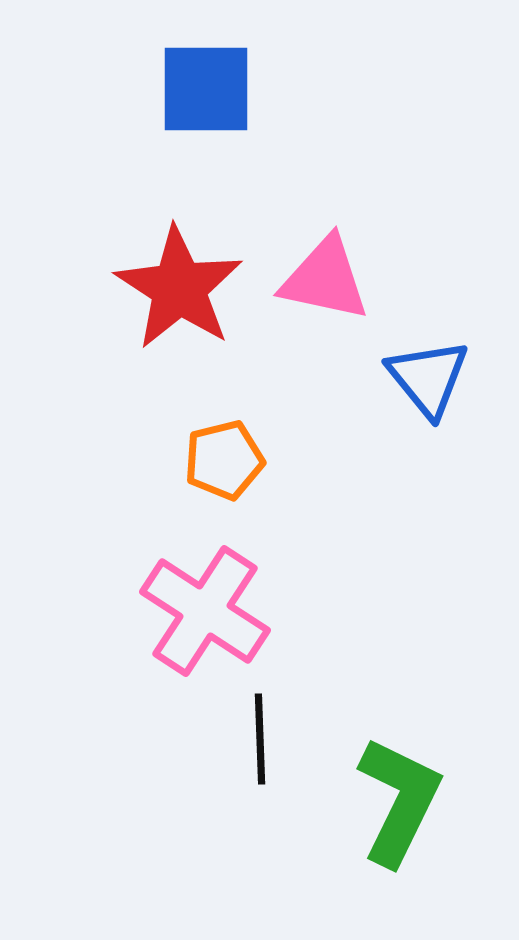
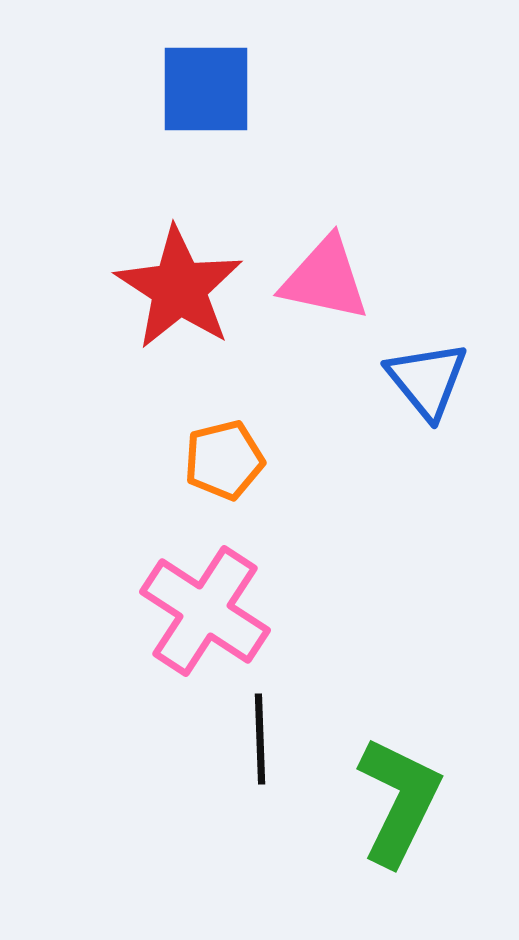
blue triangle: moved 1 px left, 2 px down
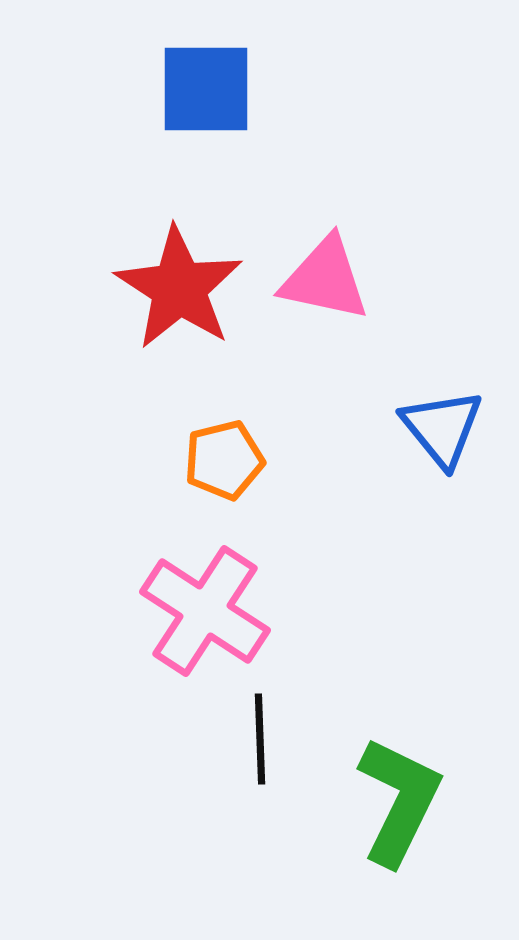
blue triangle: moved 15 px right, 48 px down
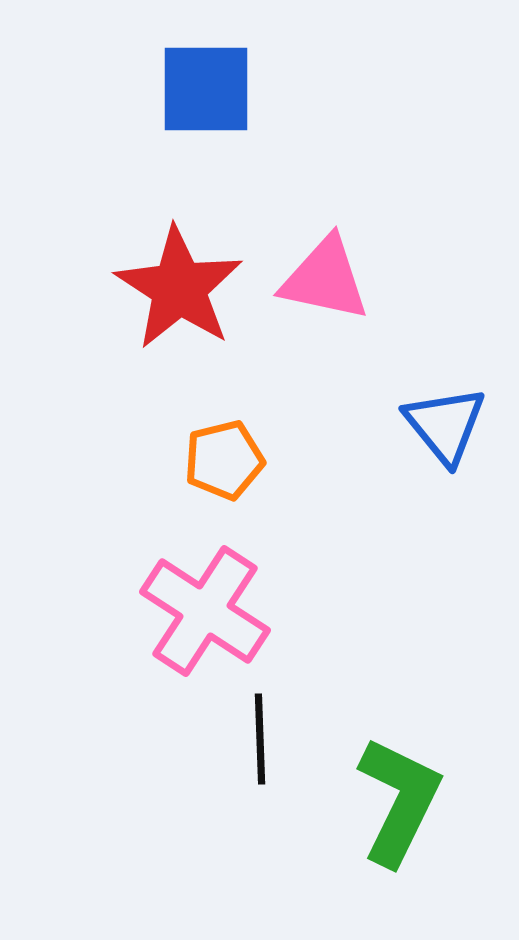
blue triangle: moved 3 px right, 3 px up
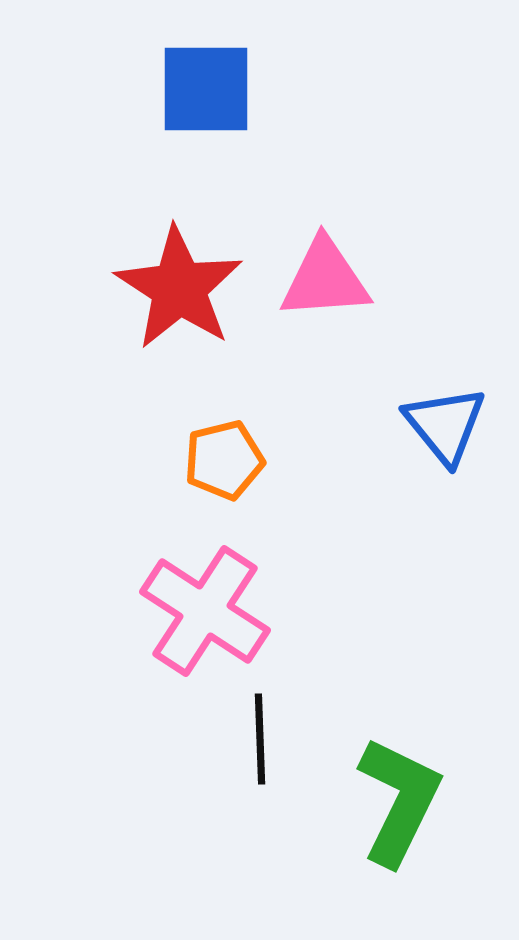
pink triangle: rotated 16 degrees counterclockwise
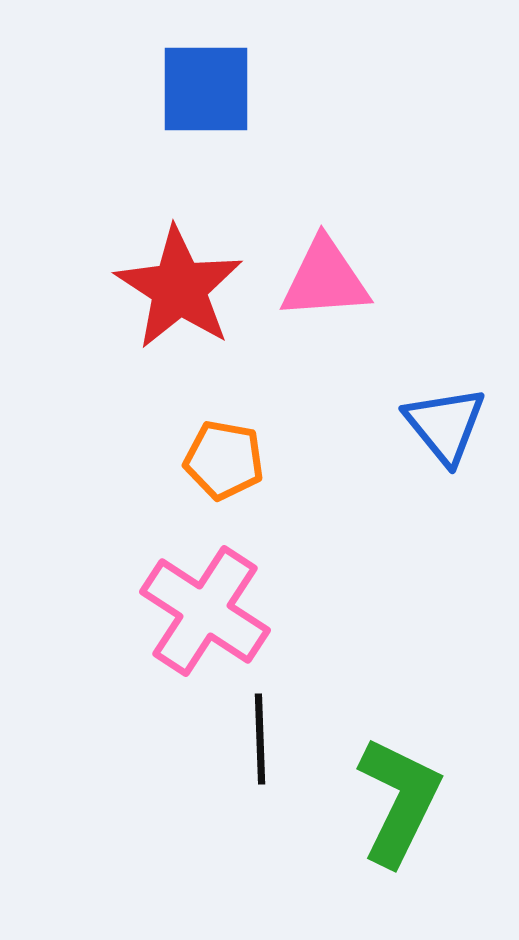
orange pentagon: rotated 24 degrees clockwise
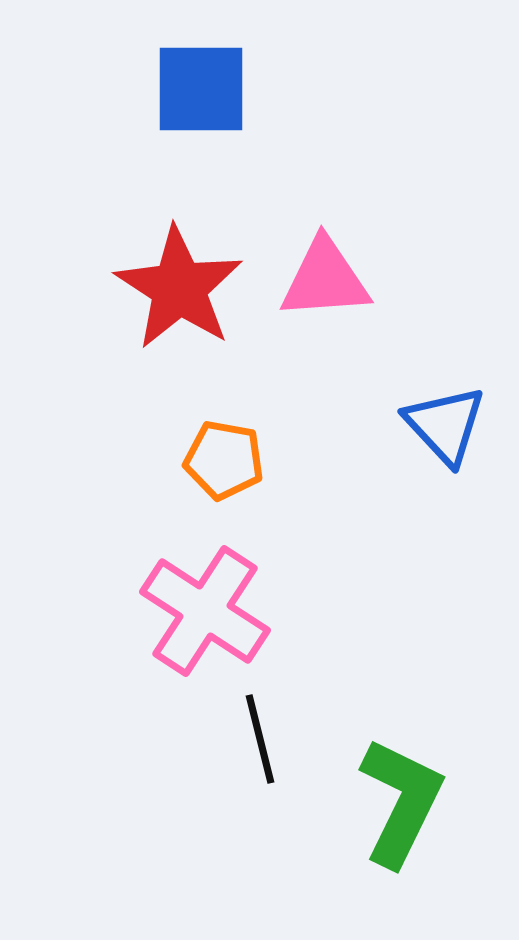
blue square: moved 5 px left
blue triangle: rotated 4 degrees counterclockwise
black line: rotated 12 degrees counterclockwise
green L-shape: moved 2 px right, 1 px down
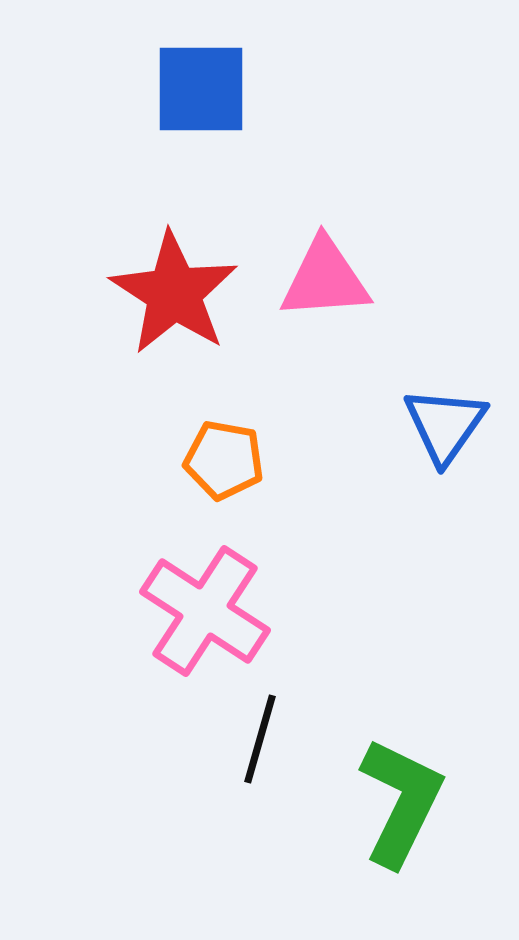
red star: moved 5 px left, 5 px down
blue triangle: rotated 18 degrees clockwise
black line: rotated 30 degrees clockwise
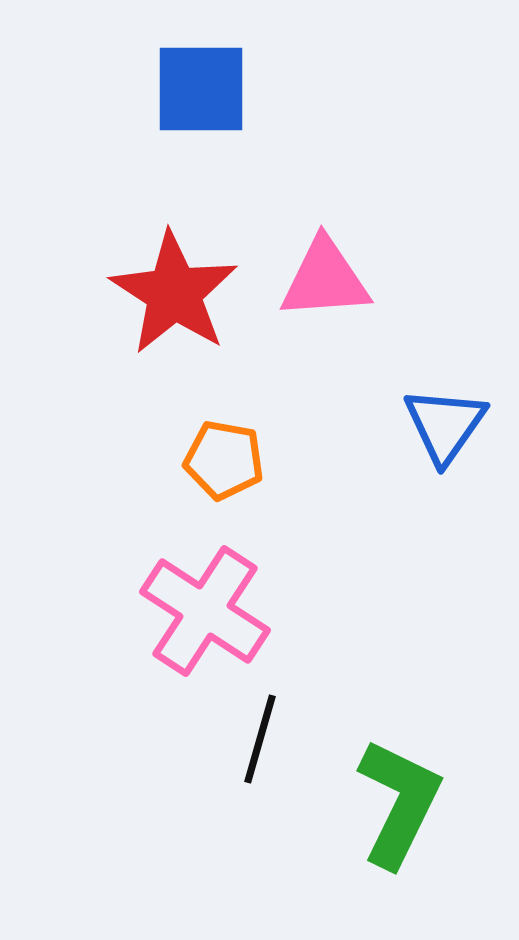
green L-shape: moved 2 px left, 1 px down
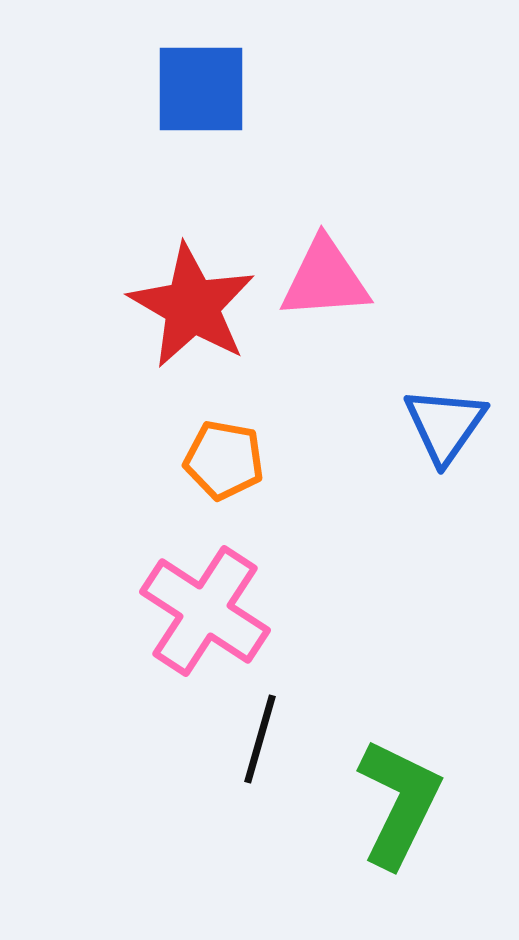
red star: moved 18 px right, 13 px down; rotated 3 degrees counterclockwise
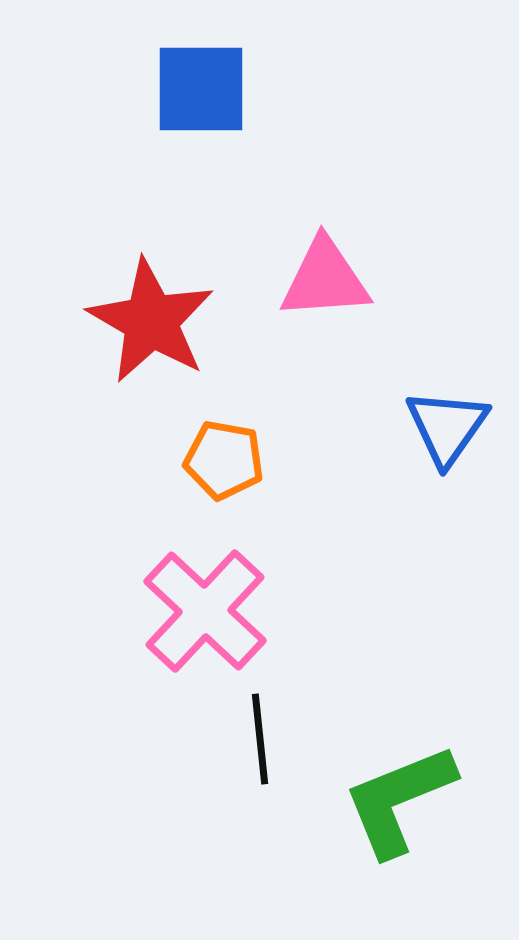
red star: moved 41 px left, 15 px down
blue triangle: moved 2 px right, 2 px down
pink cross: rotated 10 degrees clockwise
black line: rotated 22 degrees counterclockwise
green L-shape: moved 3 px up; rotated 138 degrees counterclockwise
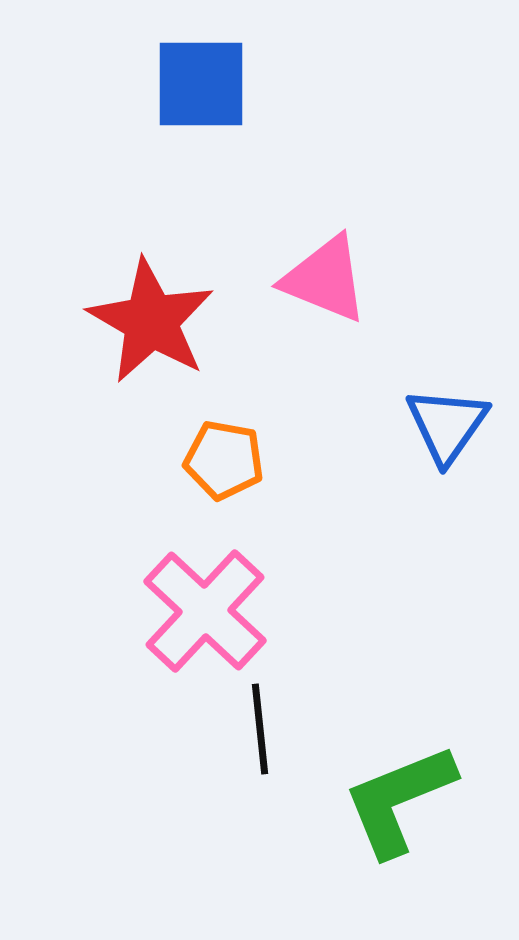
blue square: moved 5 px up
pink triangle: rotated 26 degrees clockwise
blue triangle: moved 2 px up
black line: moved 10 px up
